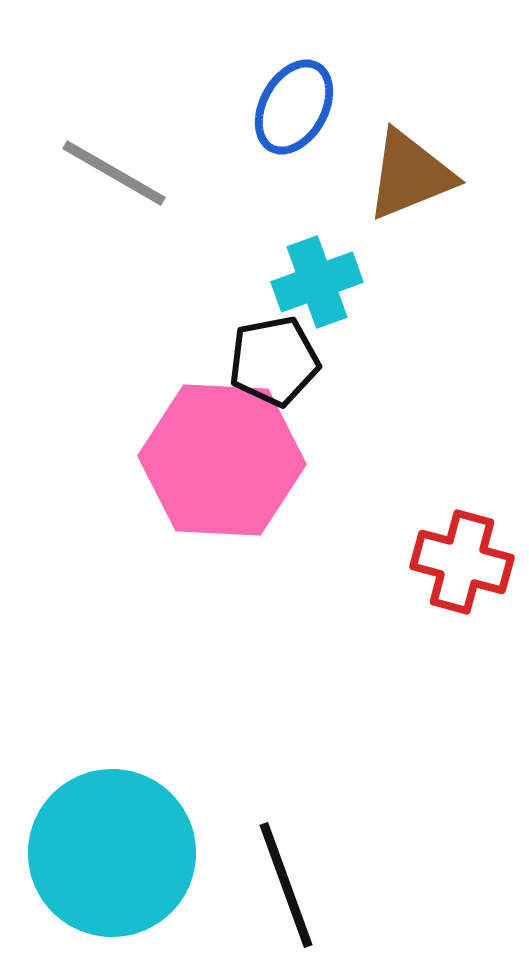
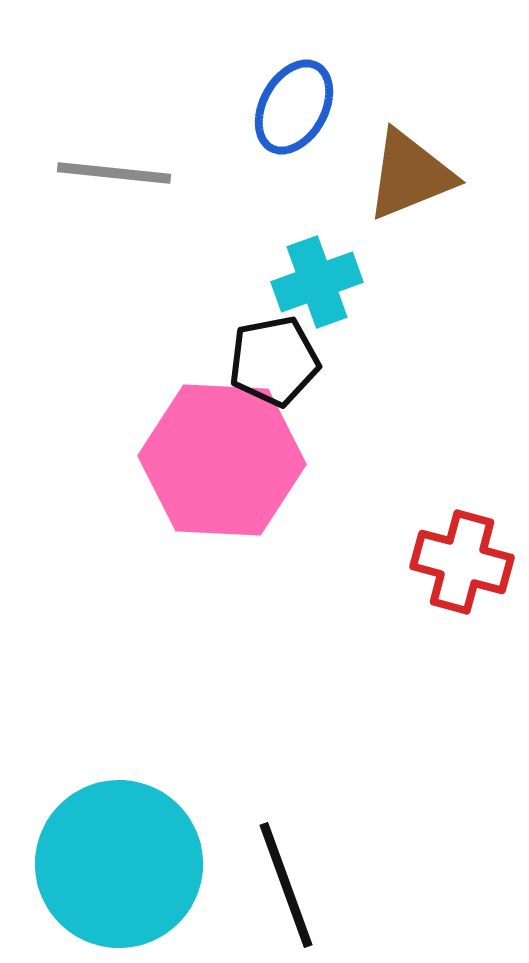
gray line: rotated 24 degrees counterclockwise
cyan circle: moved 7 px right, 11 px down
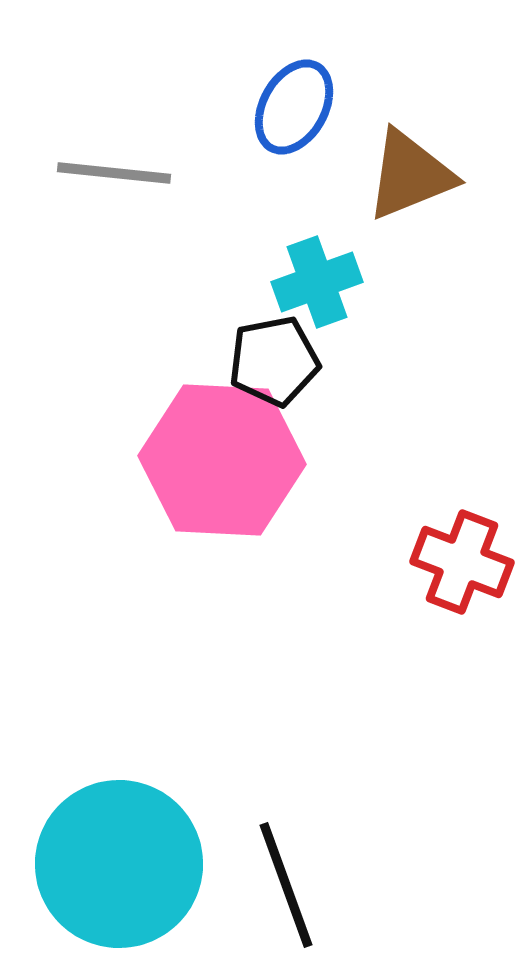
red cross: rotated 6 degrees clockwise
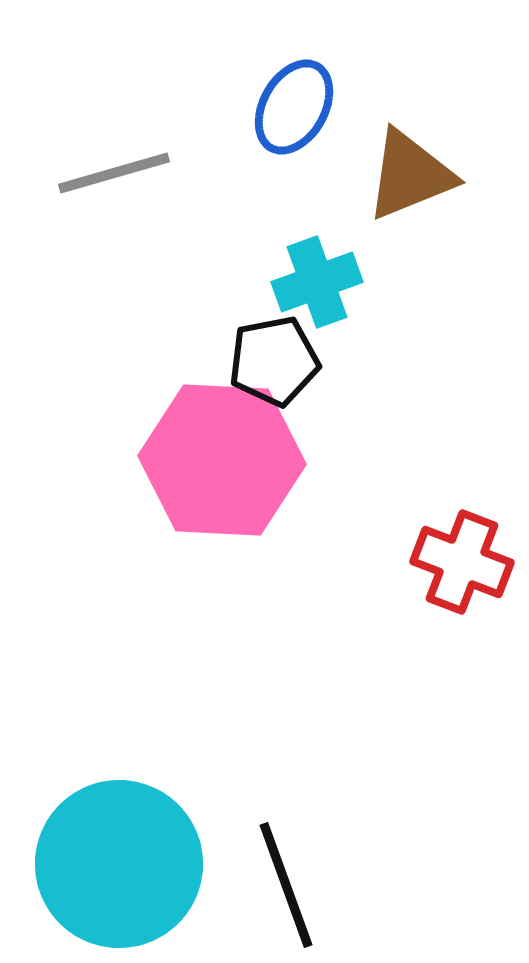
gray line: rotated 22 degrees counterclockwise
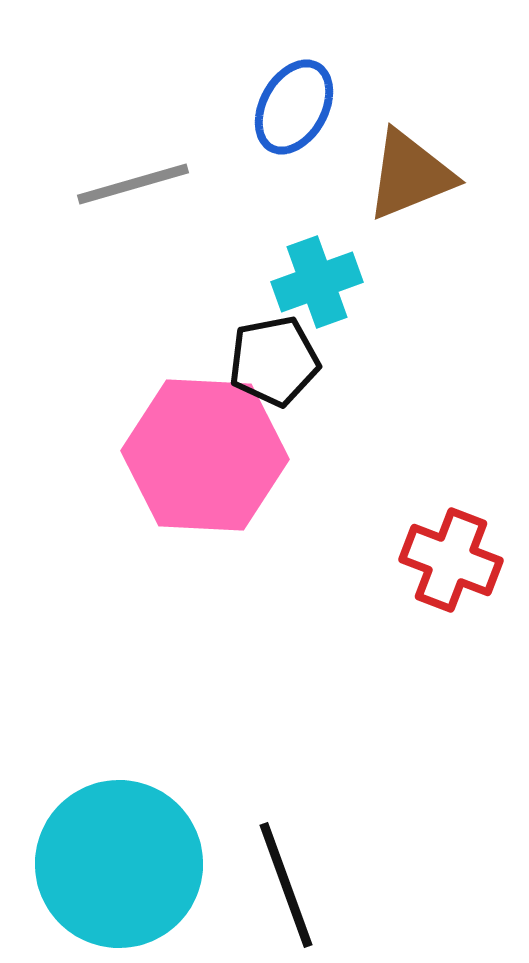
gray line: moved 19 px right, 11 px down
pink hexagon: moved 17 px left, 5 px up
red cross: moved 11 px left, 2 px up
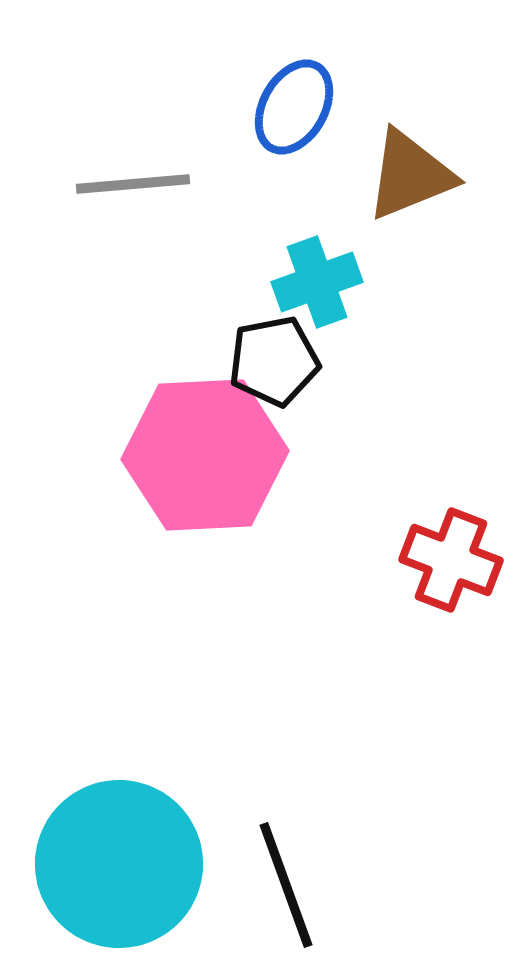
gray line: rotated 11 degrees clockwise
pink hexagon: rotated 6 degrees counterclockwise
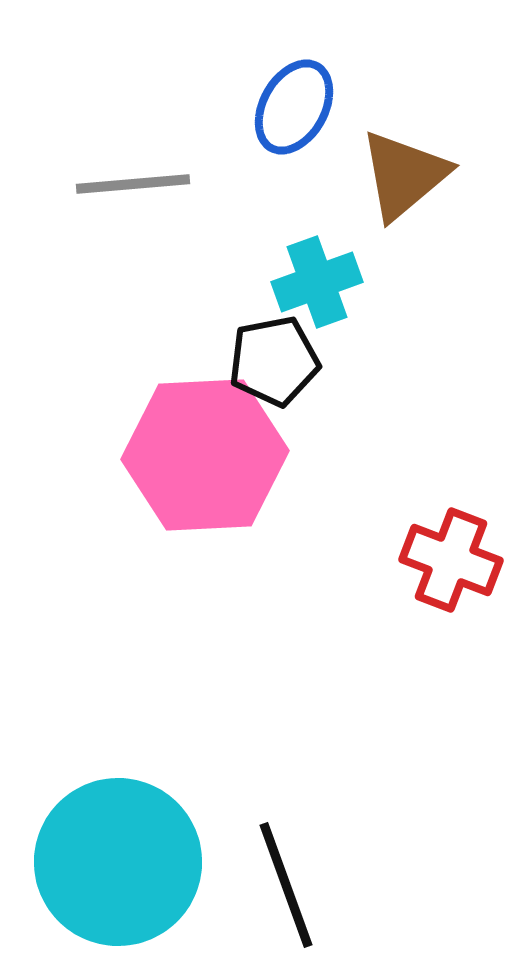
brown triangle: moved 6 px left; rotated 18 degrees counterclockwise
cyan circle: moved 1 px left, 2 px up
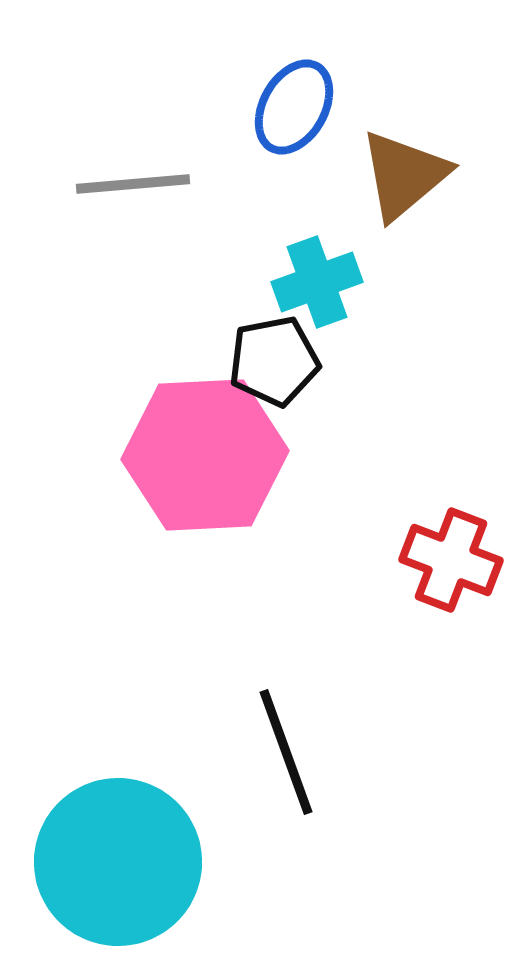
black line: moved 133 px up
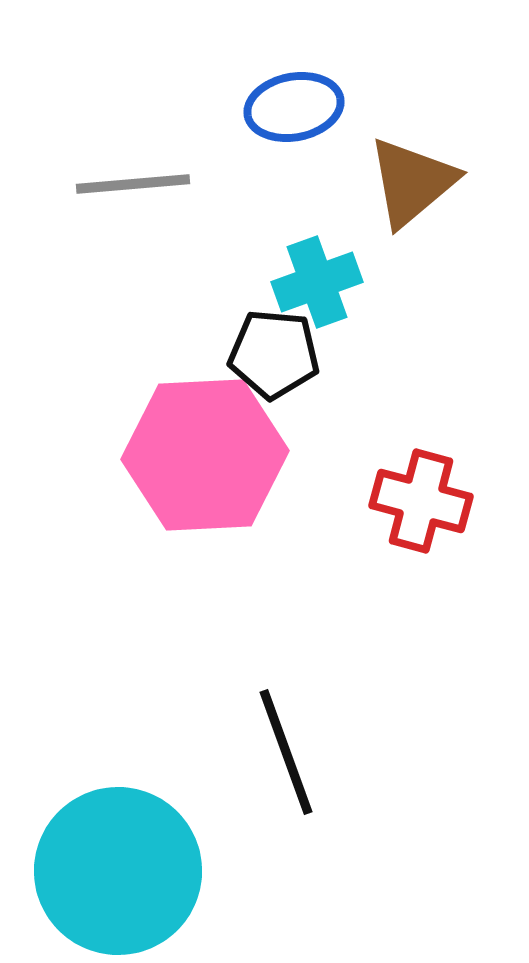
blue ellipse: rotated 50 degrees clockwise
brown triangle: moved 8 px right, 7 px down
black pentagon: moved 7 px up; rotated 16 degrees clockwise
red cross: moved 30 px left, 59 px up; rotated 6 degrees counterclockwise
cyan circle: moved 9 px down
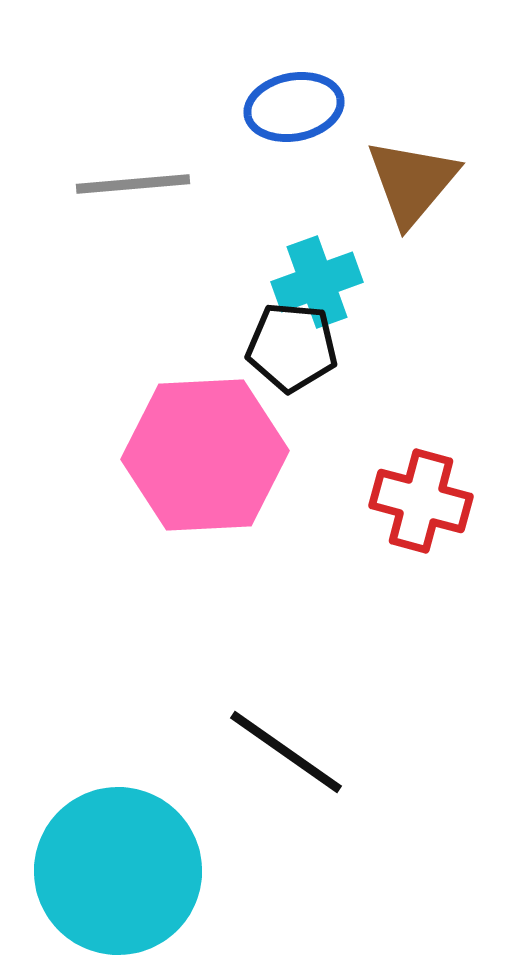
brown triangle: rotated 10 degrees counterclockwise
black pentagon: moved 18 px right, 7 px up
black line: rotated 35 degrees counterclockwise
